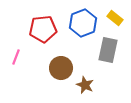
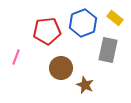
red pentagon: moved 4 px right, 2 px down
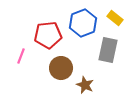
red pentagon: moved 1 px right, 4 px down
pink line: moved 5 px right, 1 px up
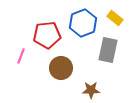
red pentagon: moved 1 px left
brown star: moved 6 px right, 5 px down; rotated 24 degrees counterclockwise
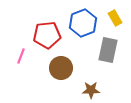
yellow rectangle: rotated 21 degrees clockwise
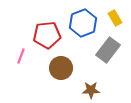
gray rectangle: rotated 25 degrees clockwise
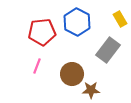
yellow rectangle: moved 5 px right, 1 px down
blue hexagon: moved 6 px left, 1 px up; rotated 12 degrees counterclockwise
red pentagon: moved 5 px left, 3 px up
pink line: moved 16 px right, 10 px down
brown circle: moved 11 px right, 6 px down
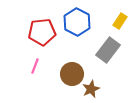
yellow rectangle: moved 2 px down; rotated 63 degrees clockwise
pink line: moved 2 px left
brown star: moved 1 px up; rotated 24 degrees counterclockwise
